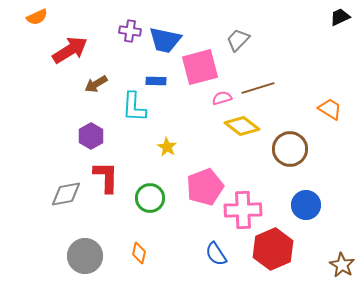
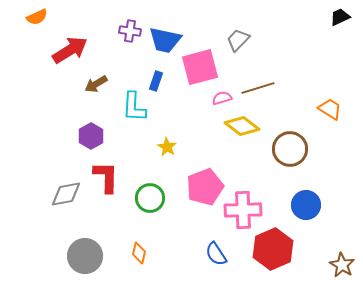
blue rectangle: rotated 72 degrees counterclockwise
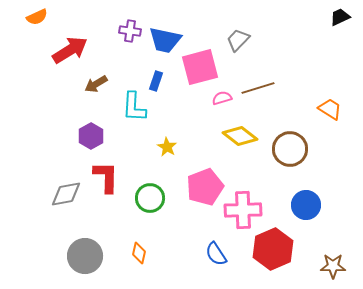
yellow diamond: moved 2 px left, 10 px down
brown star: moved 9 px left, 1 px down; rotated 30 degrees counterclockwise
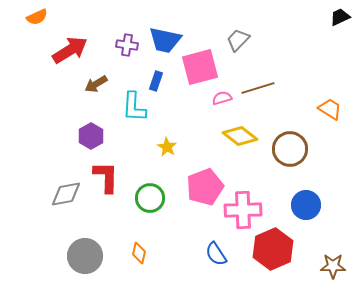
purple cross: moved 3 px left, 14 px down
